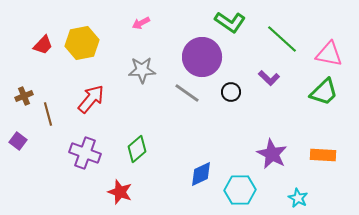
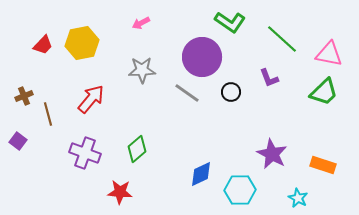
purple L-shape: rotated 25 degrees clockwise
orange rectangle: moved 10 px down; rotated 15 degrees clockwise
red star: rotated 15 degrees counterclockwise
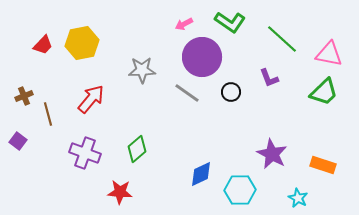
pink arrow: moved 43 px right, 1 px down
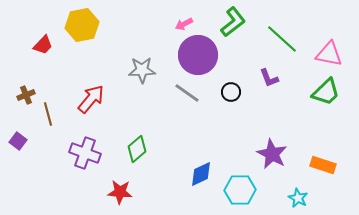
green L-shape: moved 3 px right; rotated 72 degrees counterclockwise
yellow hexagon: moved 18 px up
purple circle: moved 4 px left, 2 px up
green trapezoid: moved 2 px right
brown cross: moved 2 px right, 1 px up
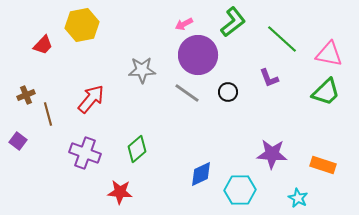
black circle: moved 3 px left
purple star: rotated 24 degrees counterclockwise
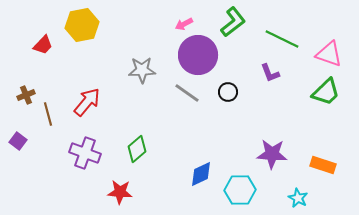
green line: rotated 16 degrees counterclockwise
pink triangle: rotated 8 degrees clockwise
purple L-shape: moved 1 px right, 5 px up
red arrow: moved 4 px left, 3 px down
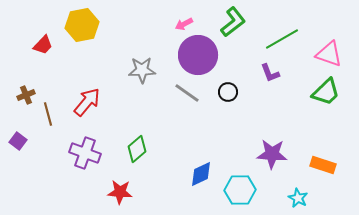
green line: rotated 56 degrees counterclockwise
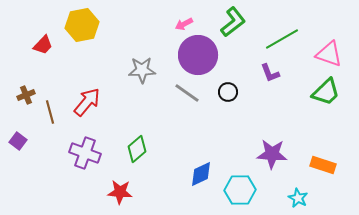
brown line: moved 2 px right, 2 px up
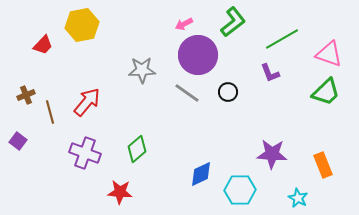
orange rectangle: rotated 50 degrees clockwise
